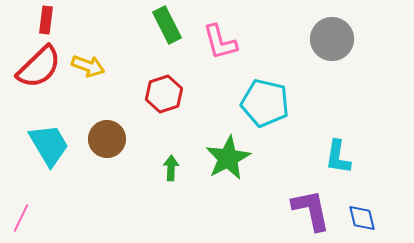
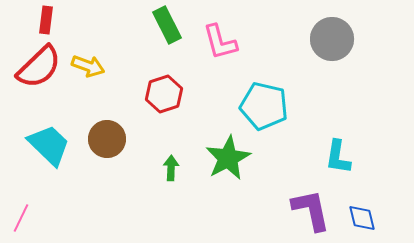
cyan pentagon: moved 1 px left, 3 px down
cyan trapezoid: rotated 15 degrees counterclockwise
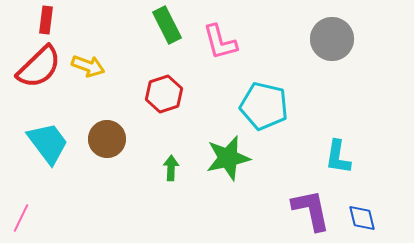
cyan trapezoid: moved 1 px left, 2 px up; rotated 9 degrees clockwise
green star: rotated 15 degrees clockwise
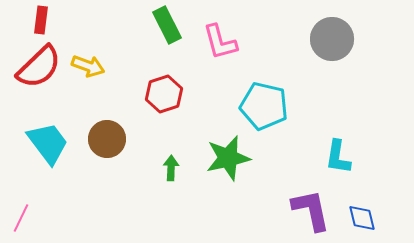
red rectangle: moved 5 px left
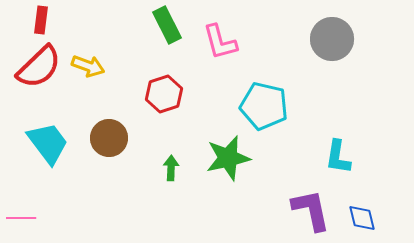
brown circle: moved 2 px right, 1 px up
pink line: rotated 64 degrees clockwise
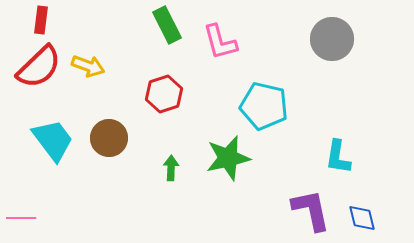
cyan trapezoid: moved 5 px right, 3 px up
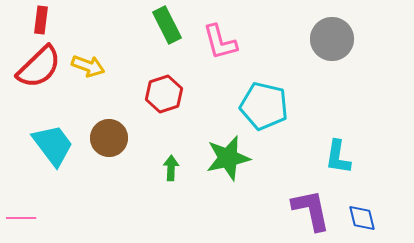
cyan trapezoid: moved 5 px down
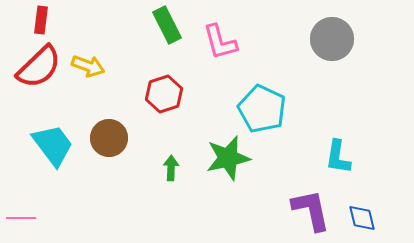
cyan pentagon: moved 2 px left, 3 px down; rotated 12 degrees clockwise
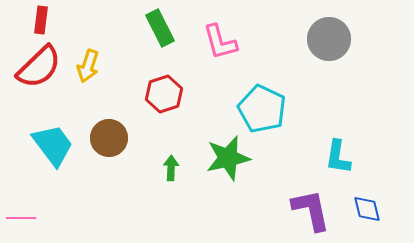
green rectangle: moved 7 px left, 3 px down
gray circle: moved 3 px left
yellow arrow: rotated 88 degrees clockwise
blue diamond: moved 5 px right, 9 px up
